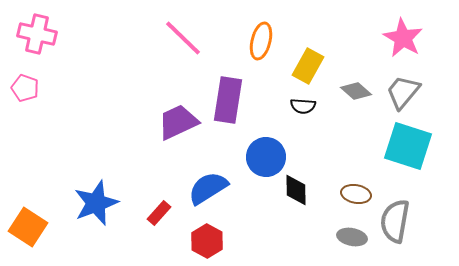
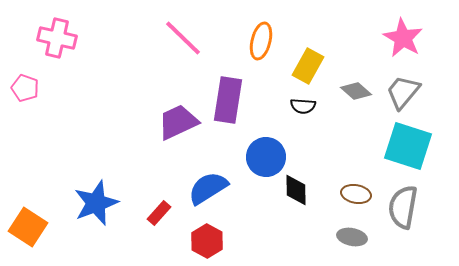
pink cross: moved 20 px right, 4 px down
gray semicircle: moved 8 px right, 14 px up
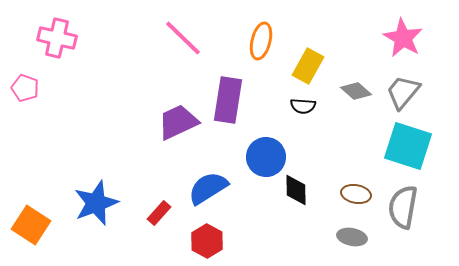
orange square: moved 3 px right, 2 px up
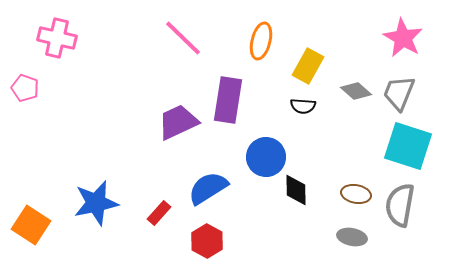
gray trapezoid: moved 4 px left, 1 px down; rotated 18 degrees counterclockwise
blue star: rotated 9 degrees clockwise
gray semicircle: moved 3 px left, 2 px up
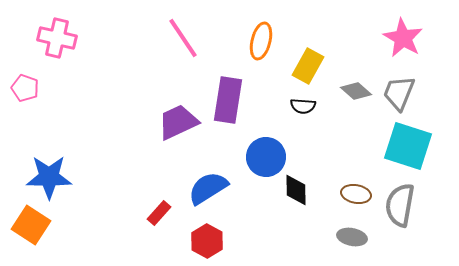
pink line: rotated 12 degrees clockwise
blue star: moved 47 px left, 26 px up; rotated 12 degrees clockwise
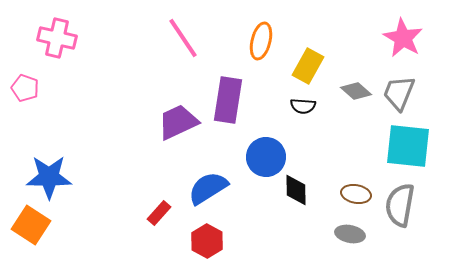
cyan square: rotated 12 degrees counterclockwise
gray ellipse: moved 2 px left, 3 px up
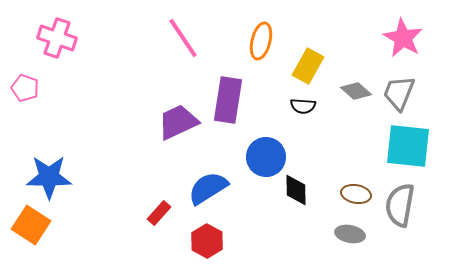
pink cross: rotated 6 degrees clockwise
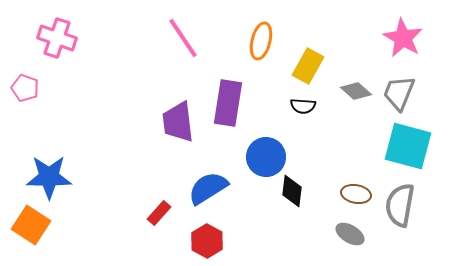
purple rectangle: moved 3 px down
purple trapezoid: rotated 72 degrees counterclockwise
cyan square: rotated 9 degrees clockwise
black diamond: moved 4 px left, 1 px down; rotated 8 degrees clockwise
gray ellipse: rotated 20 degrees clockwise
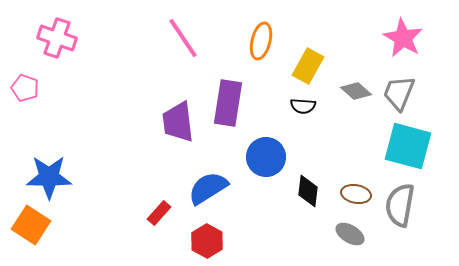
black diamond: moved 16 px right
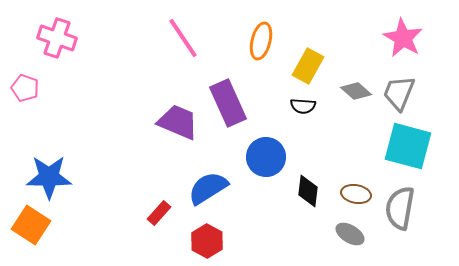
purple rectangle: rotated 33 degrees counterclockwise
purple trapezoid: rotated 120 degrees clockwise
gray semicircle: moved 3 px down
